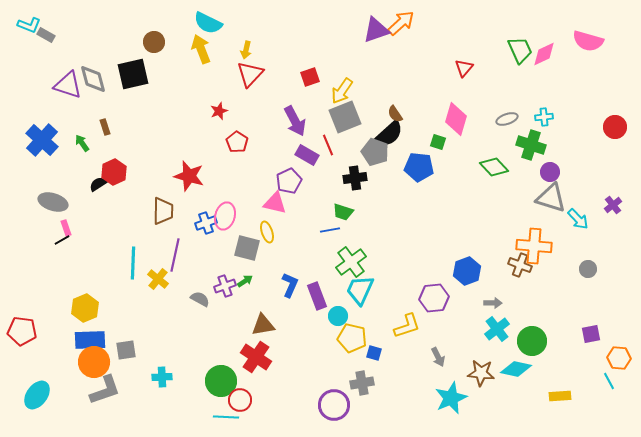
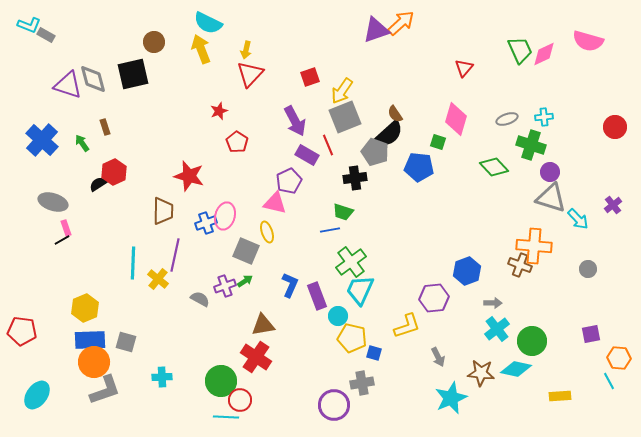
gray square at (247, 248): moved 1 px left, 3 px down; rotated 8 degrees clockwise
gray square at (126, 350): moved 8 px up; rotated 25 degrees clockwise
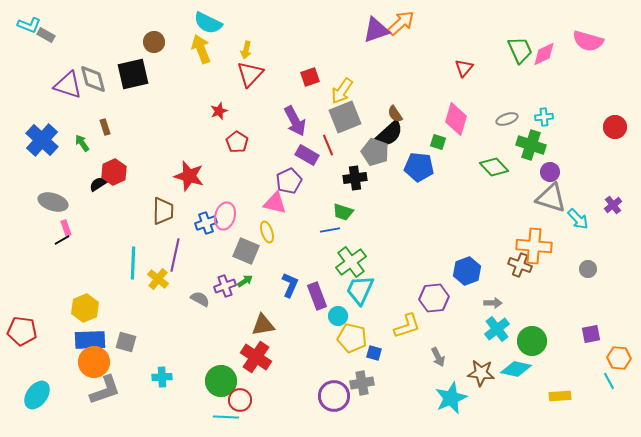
purple circle at (334, 405): moved 9 px up
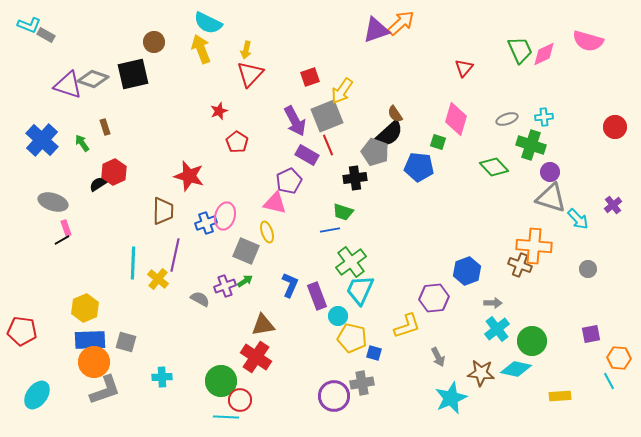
gray diamond at (93, 79): rotated 56 degrees counterclockwise
gray square at (345, 117): moved 18 px left, 1 px up
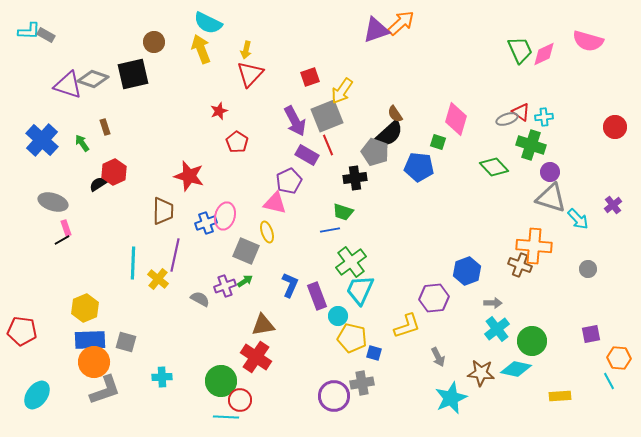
cyan L-shape at (29, 25): moved 6 px down; rotated 20 degrees counterclockwise
red triangle at (464, 68): moved 57 px right, 44 px down; rotated 36 degrees counterclockwise
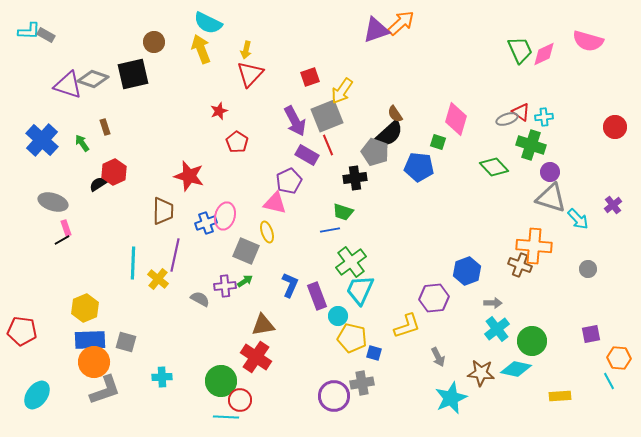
purple cross at (225, 286): rotated 15 degrees clockwise
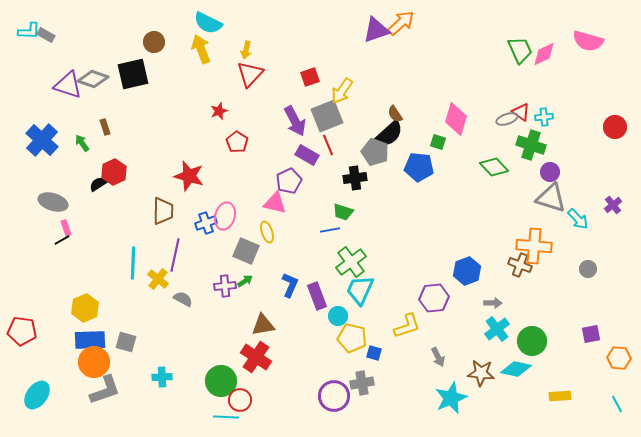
gray semicircle at (200, 299): moved 17 px left
cyan line at (609, 381): moved 8 px right, 23 px down
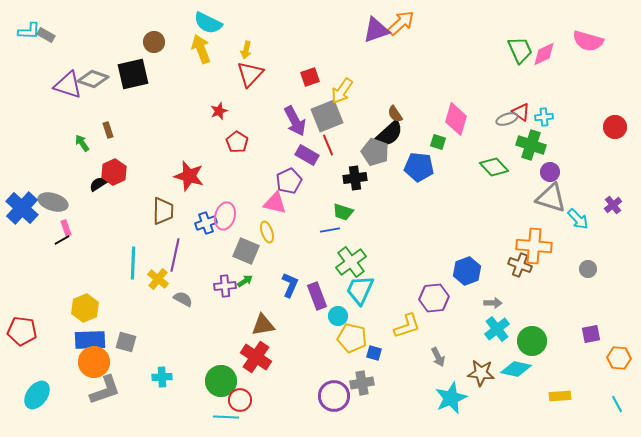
brown rectangle at (105, 127): moved 3 px right, 3 px down
blue cross at (42, 140): moved 20 px left, 68 px down
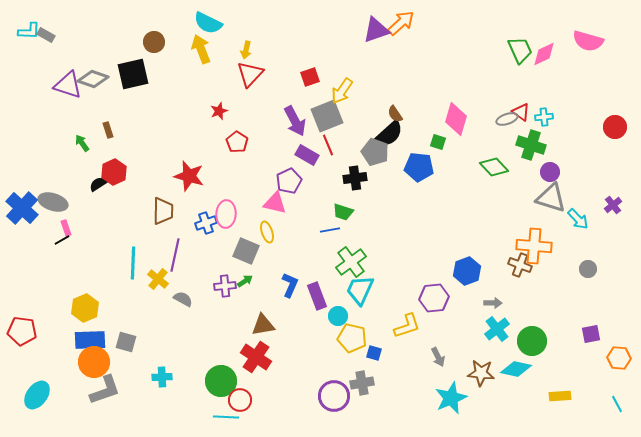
pink ellipse at (225, 216): moved 1 px right, 2 px up; rotated 12 degrees counterclockwise
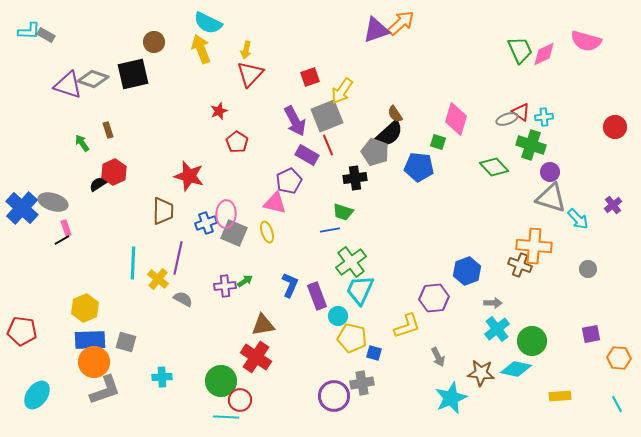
pink semicircle at (588, 41): moved 2 px left
gray square at (246, 251): moved 12 px left, 18 px up
purple line at (175, 255): moved 3 px right, 3 px down
